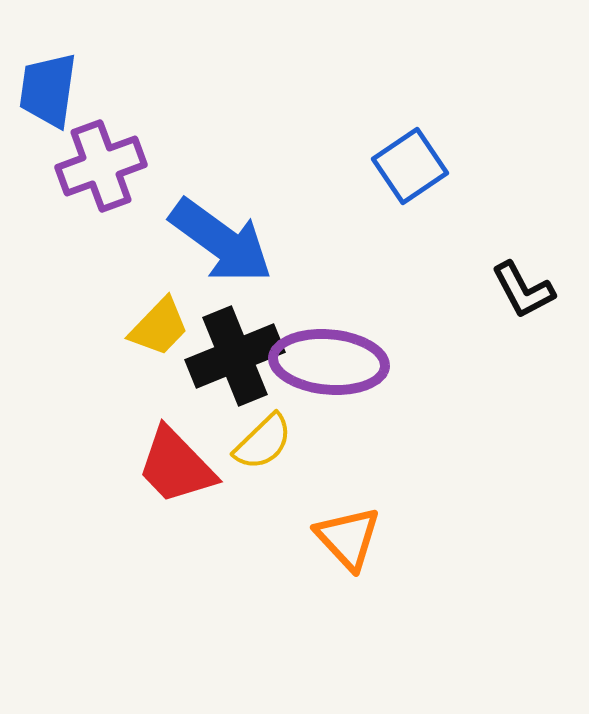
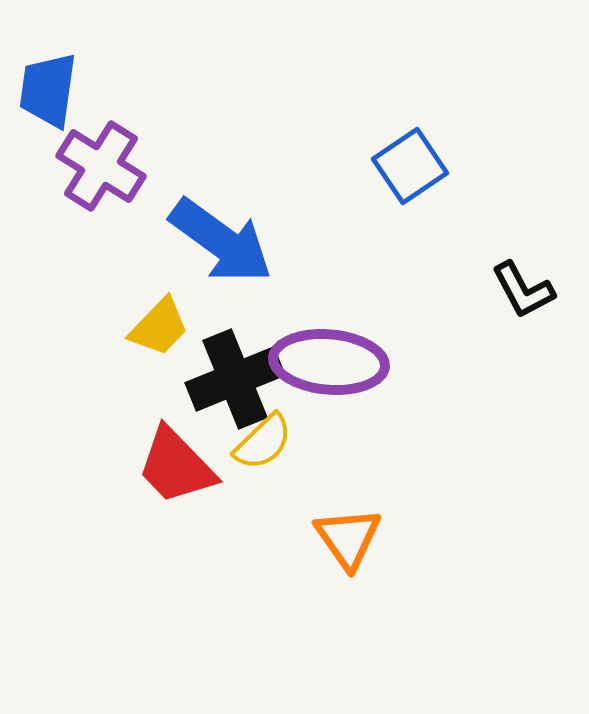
purple cross: rotated 38 degrees counterclockwise
black cross: moved 23 px down
orange triangle: rotated 8 degrees clockwise
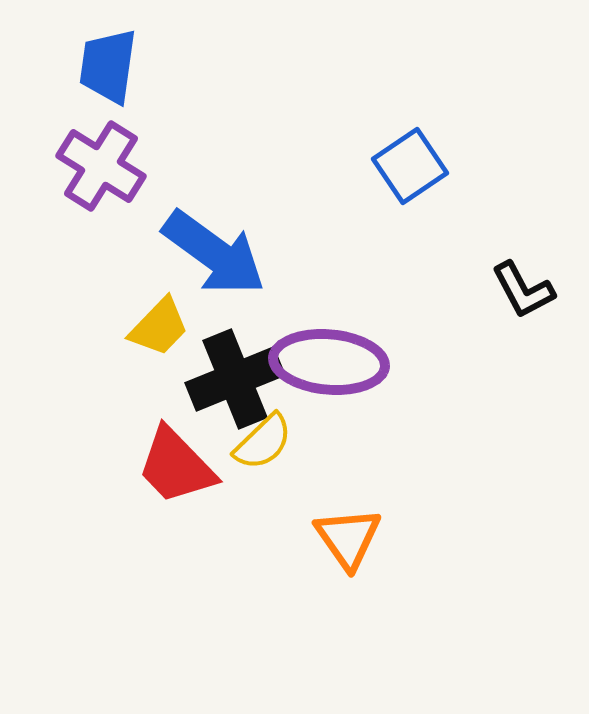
blue trapezoid: moved 60 px right, 24 px up
blue arrow: moved 7 px left, 12 px down
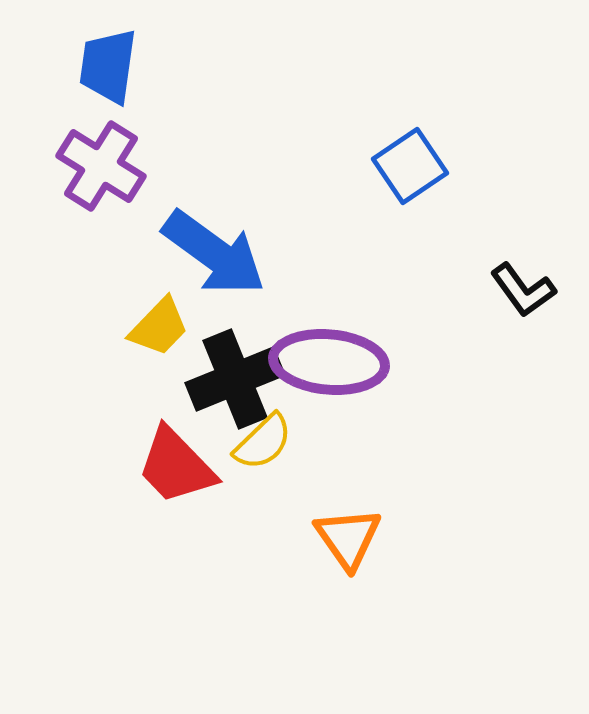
black L-shape: rotated 8 degrees counterclockwise
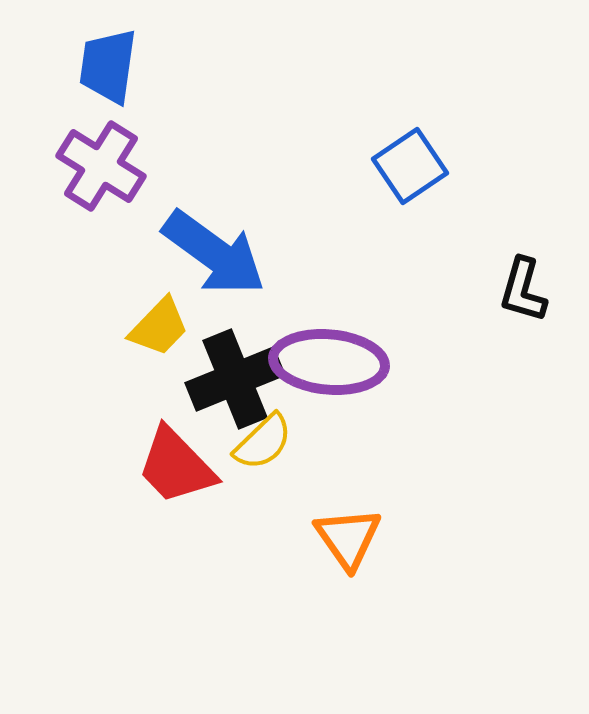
black L-shape: rotated 52 degrees clockwise
